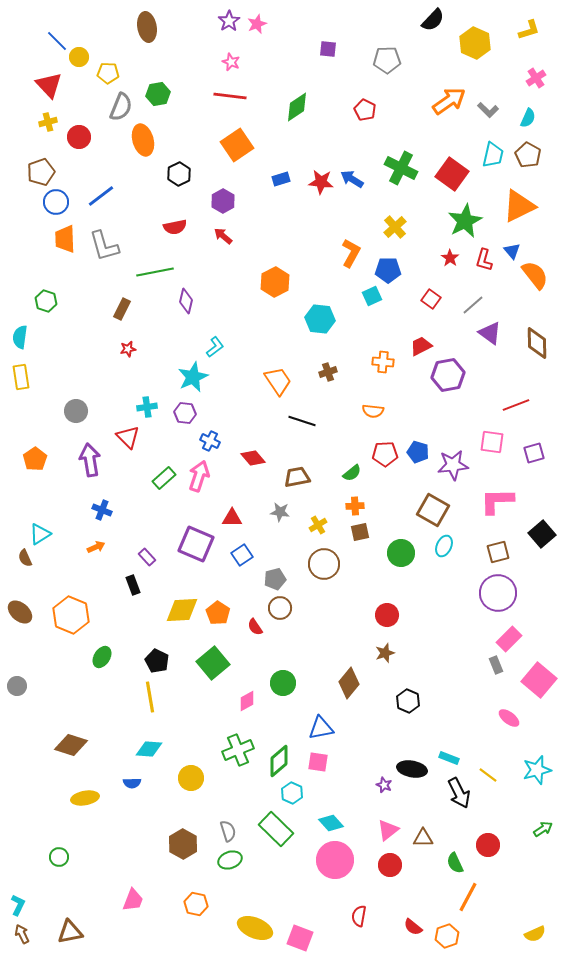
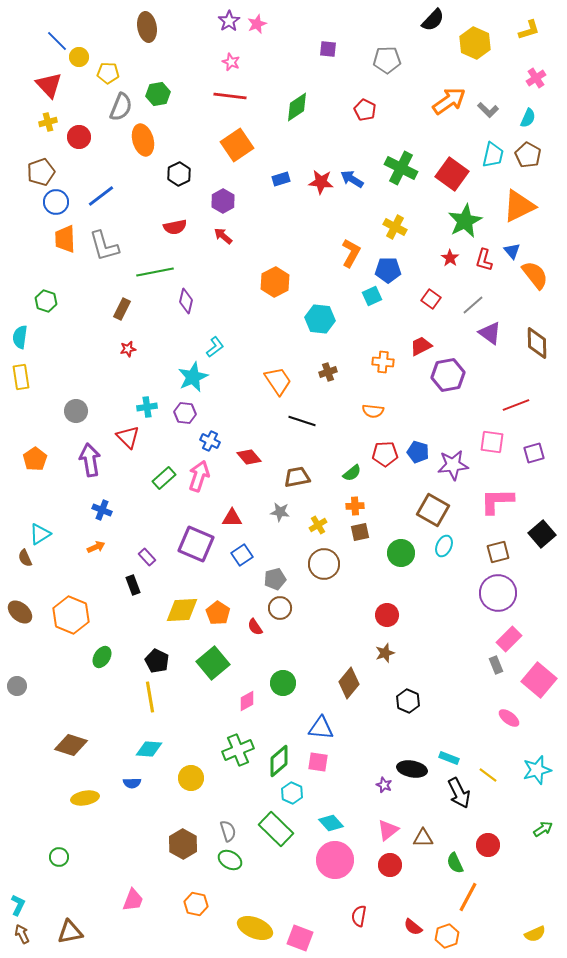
yellow cross at (395, 227): rotated 20 degrees counterclockwise
red diamond at (253, 458): moved 4 px left, 1 px up
blue triangle at (321, 728): rotated 16 degrees clockwise
green ellipse at (230, 860): rotated 50 degrees clockwise
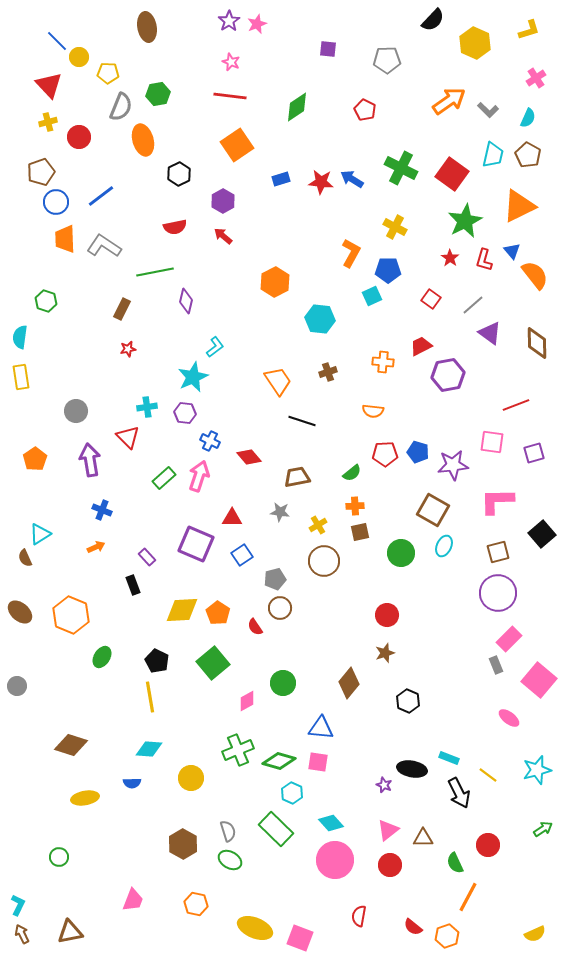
gray L-shape at (104, 246): rotated 140 degrees clockwise
brown circle at (324, 564): moved 3 px up
green diamond at (279, 761): rotated 56 degrees clockwise
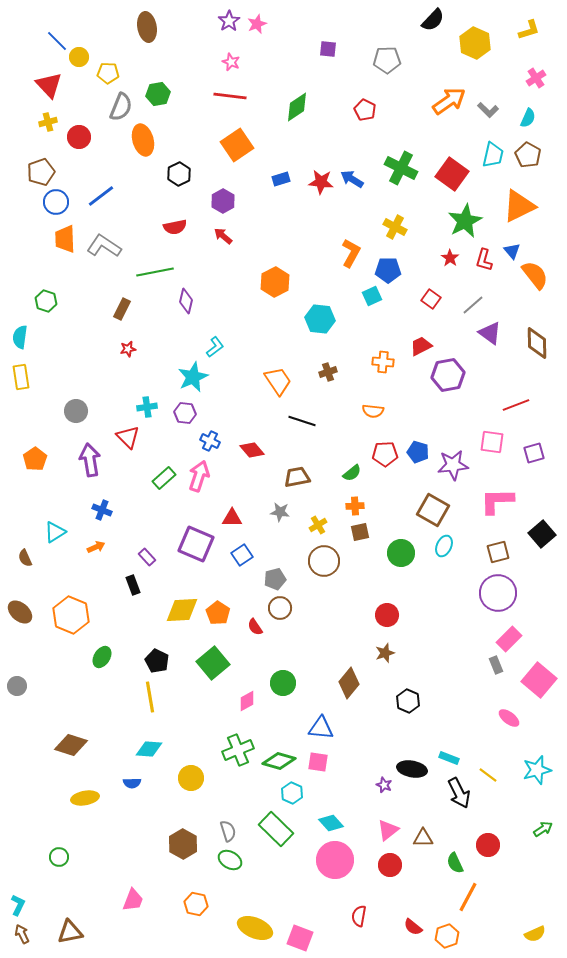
red diamond at (249, 457): moved 3 px right, 7 px up
cyan triangle at (40, 534): moved 15 px right, 2 px up
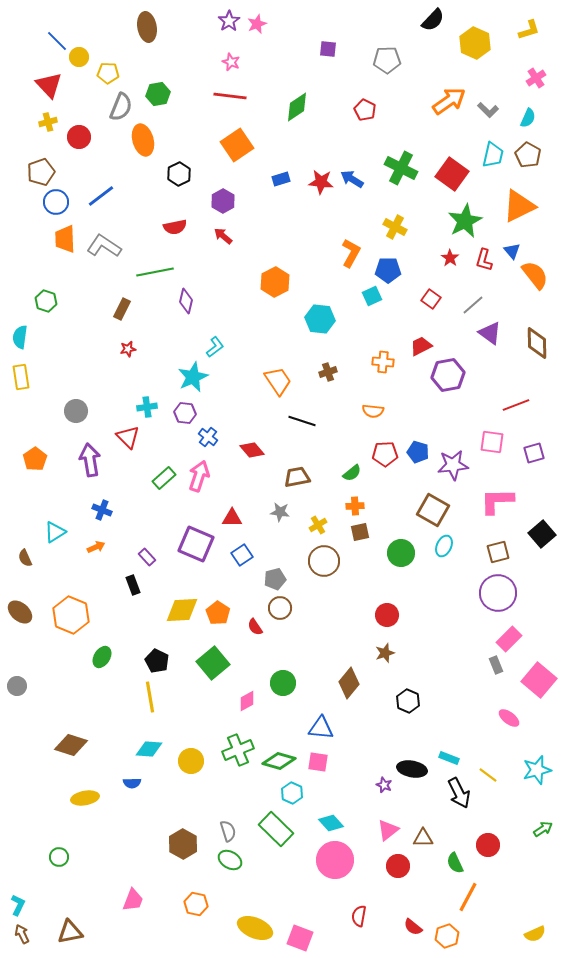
blue cross at (210, 441): moved 2 px left, 4 px up; rotated 12 degrees clockwise
yellow circle at (191, 778): moved 17 px up
red circle at (390, 865): moved 8 px right, 1 px down
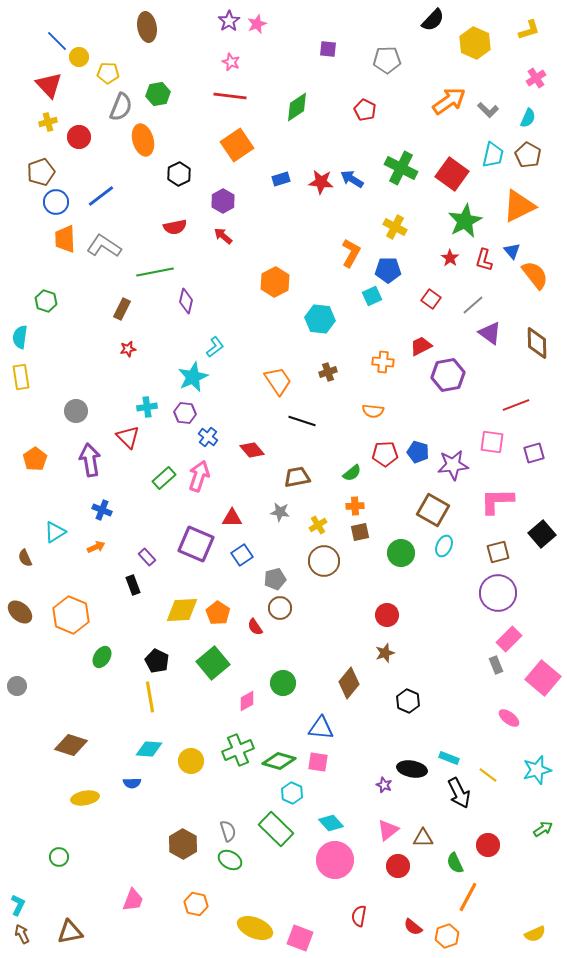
pink square at (539, 680): moved 4 px right, 2 px up
